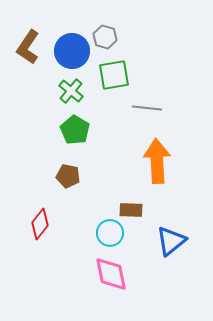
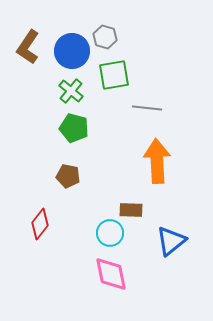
green pentagon: moved 1 px left, 2 px up; rotated 16 degrees counterclockwise
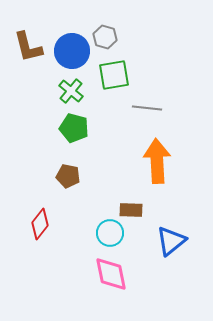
brown L-shape: rotated 48 degrees counterclockwise
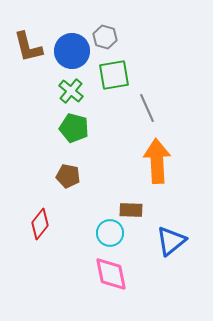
gray line: rotated 60 degrees clockwise
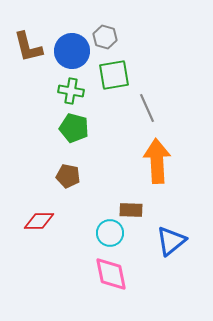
green cross: rotated 30 degrees counterclockwise
red diamond: moved 1 px left, 3 px up; rotated 52 degrees clockwise
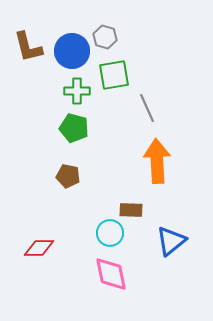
green cross: moved 6 px right; rotated 10 degrees counterclockwise
red diamond: moved 27 px down
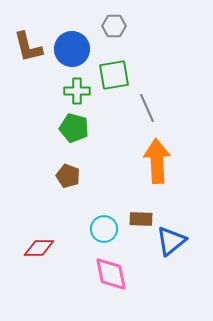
gray hexagon: moved 9 px right, 11 px up; rotated 15 degrees counterclockwise
blue circle: moved 2 px up
brown pentagon: rotated 10 degrees clockwise
brown rectangle: moved 10 px right, 9 px down
cyan circle: moved 6 px left, 4 px up
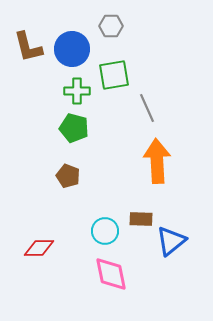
gray hexagon: moved 3 px left
cyan circle: moved 1 px right, 2 px down
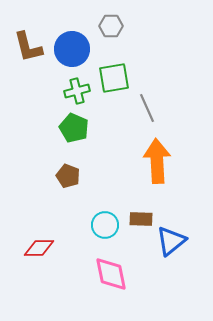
green square: moved 3 px down
green cross: rotated 15 degrees counterclockwise
green pentagon: rotated 8 degrees clockwise
cyan circle: moved 6 px up
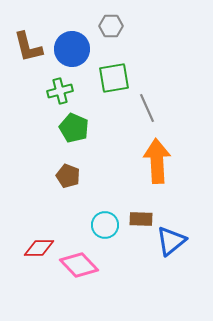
green cross: moved 17 px left
pink diamond: moved 32 px left, 9 px up; rotated 33 degrees counterclockwise
